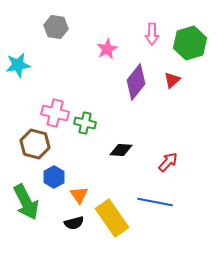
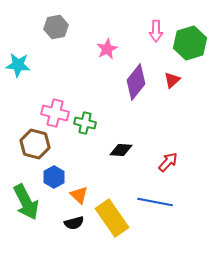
gray hexagon: rotated 20 degrees counterclockwise
pink arrow: moved 4 px right, 3 px up
cyan star: rotated 15 degrees clockwise
orange triangle: rotated 12 degrees counterclockwise
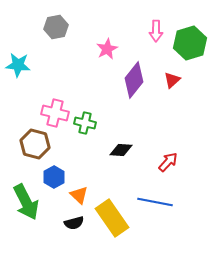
purple diamond: moved 2 px left, 2 px up
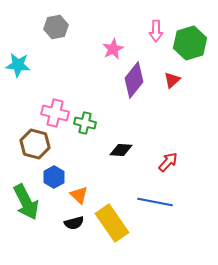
pink star: moved 6 px right
yellow rectangle: moved 5 px down
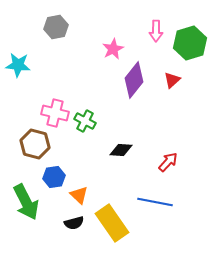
green cross: moved 2 px up; rotated 15 degrees clockwise
blue hexagon: rotated 20 degrees clockwise
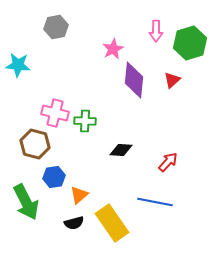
purple diamond: rotated 33 degrees counterclockwise
green cross: rotated 25 degrees counterclockwise
orange triangle: rotated 36 degrees clockwise
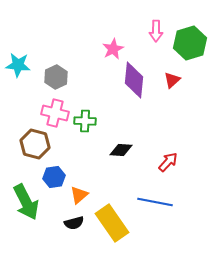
gray hexagon: moved 50 px down; rotated 15 degrees counterclockwise
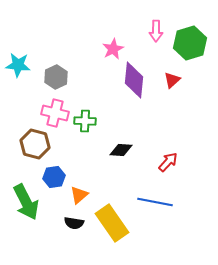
black semicircle: rotated 24 degrees clockwise
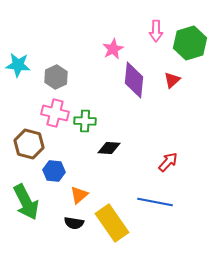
brown hexagon: moved 6 px left
black diamond: moved 12 px left, 2 px up
blue hexagon: moved 6 px up; rotated 15 degrees clockwise
